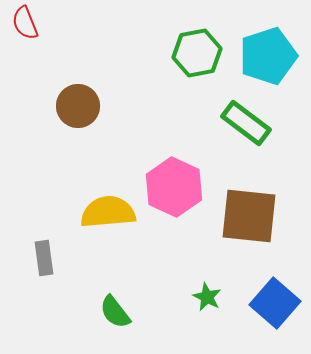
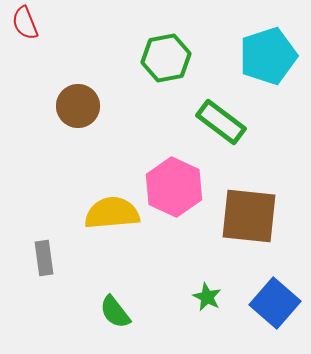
green hexagon: moved 31 px left, 5 px down
green rectangle: moved 25 px left, 1 px up
yellow semicircle: moved 4 px right, 1 px down
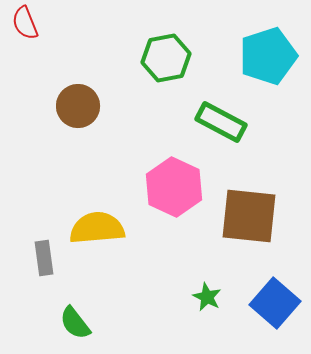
green rectangle: rotated 9 degrees counterclockwise
yellow semicircle: moved 15 px left, 15 px down
green semicircle: moved 40 px left, 11 px down
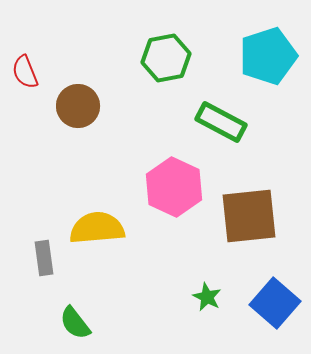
red semicircle: moved 49 px down
brown square: rotated 12 degrees counterclockwise
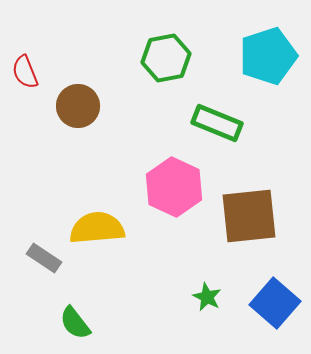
green rectangle: moved 4 px left, 1 px down; rotated 6 degrees counterclockwise
gray rectangle: rotated 48 degrees counterclockwise
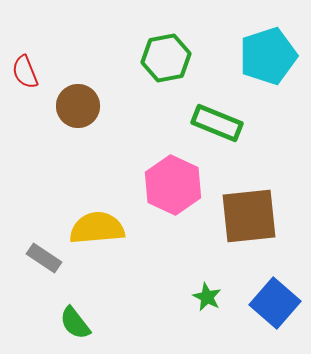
pink hexagon: moved 1 px left, 2 px up
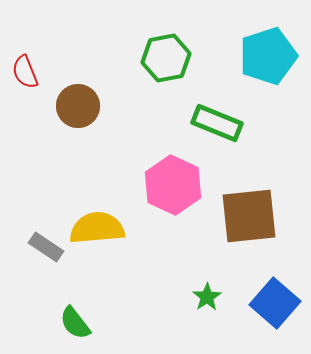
gray rectangle: moved 2 px right, 11 px up
green star: rotated 12 degrees clockwise
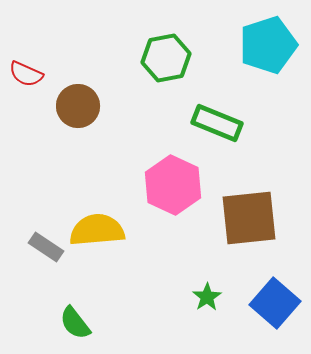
cyan pentagon: moved 11 px up
red semicircle: moved 1 px right, 2 px down; rotated 44 degrees counterclockwise
brown square: moved 2 px down
yellow semicircle: moved 2 px down
